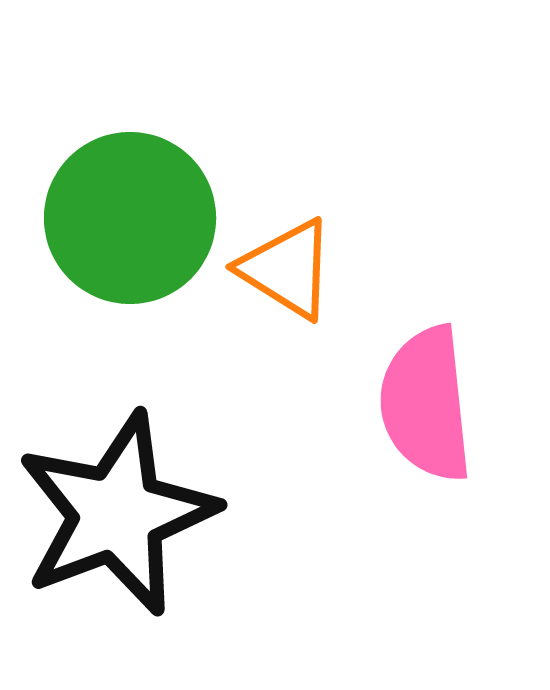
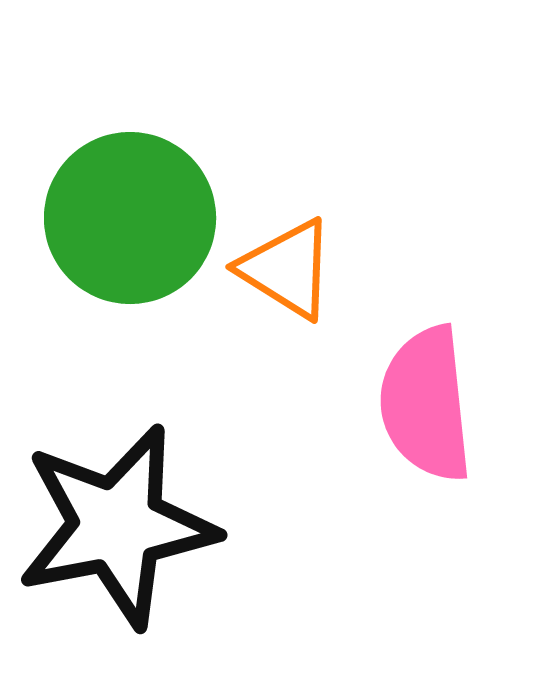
black star: moved 12 px down; rotated 10 degrees clockwise
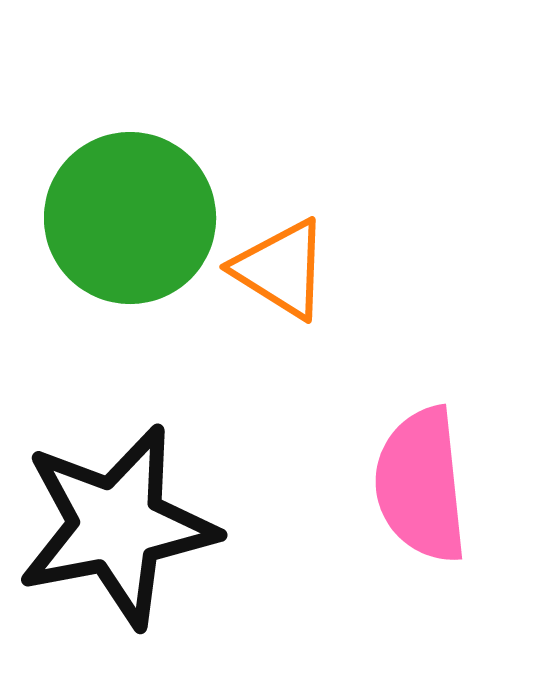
orange triangle: moved 6 px left
pink semicircle: moved 5 px left, 81 px down
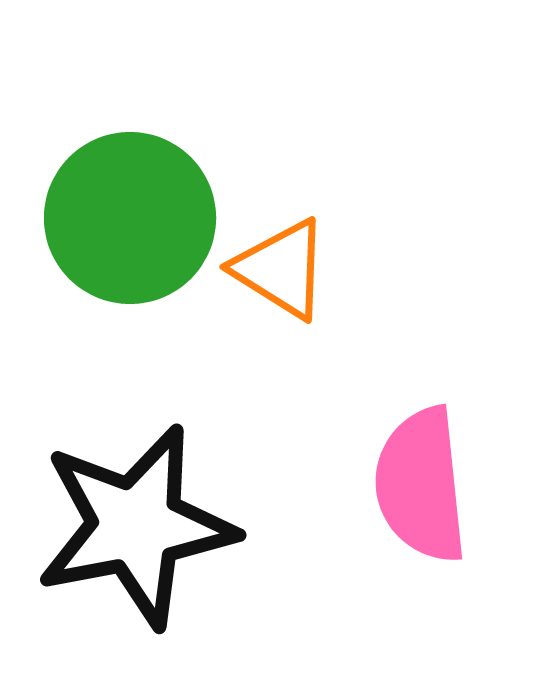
black star: moved 19 px right
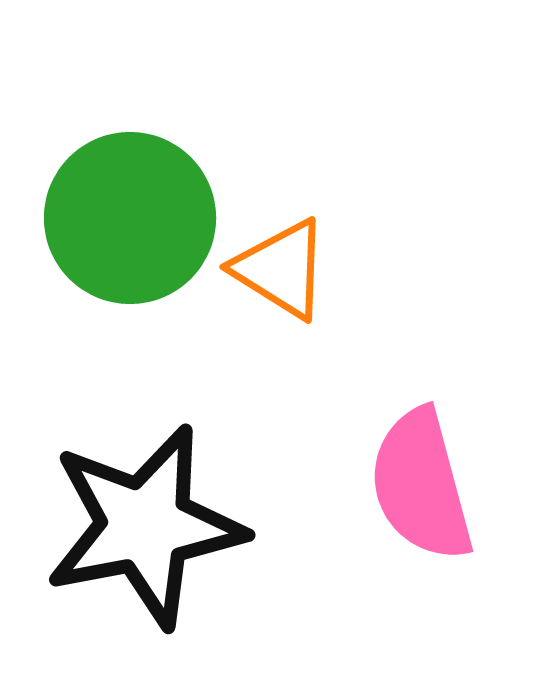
pink semicircle: rotated 9 degrees counterclockwise
black star: moved 9 px right
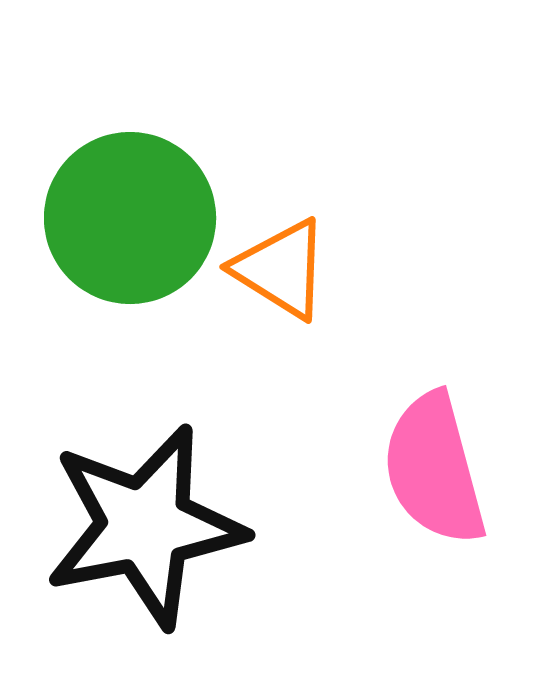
pink semicircle: moved 13 px right, 16 px up
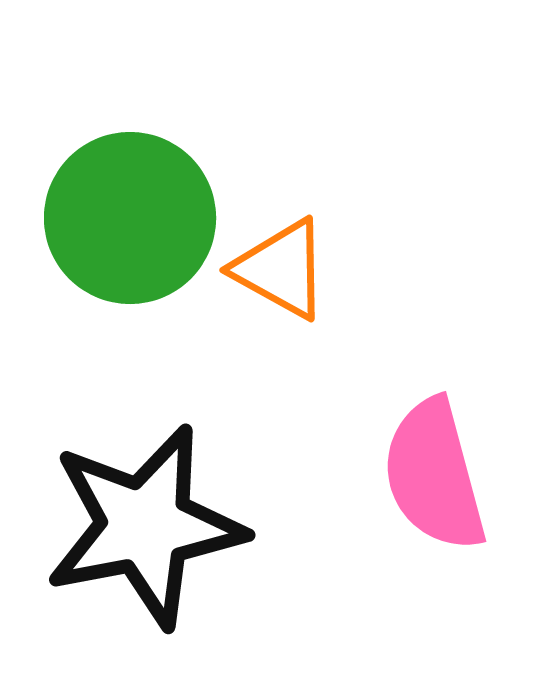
orange triangle: rotated 3 degrees counterclockwise
pink semicircle: moved 6 px down
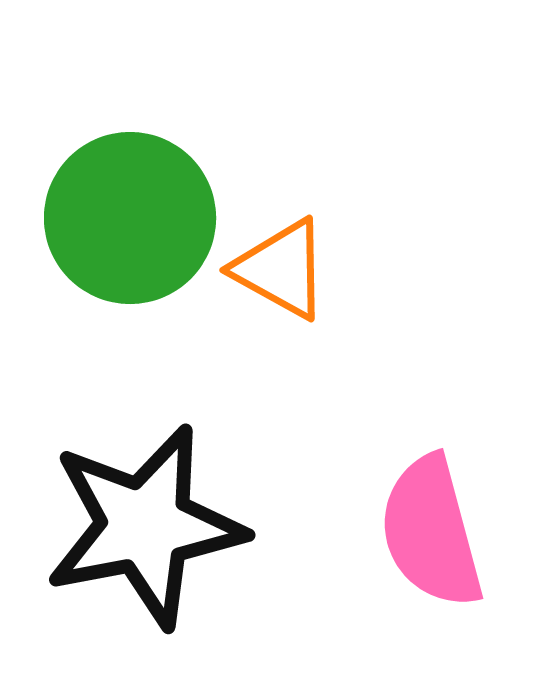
pink semicircle: moved 3 px left, 57 px down
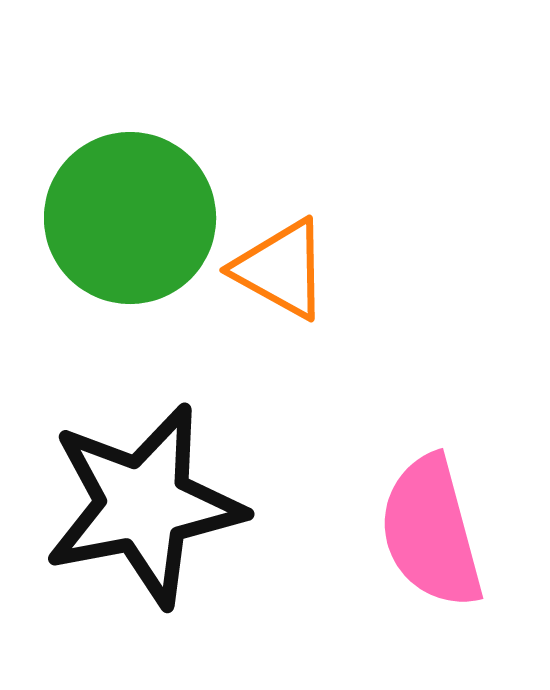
black star: moved 1 px left, 21 px up
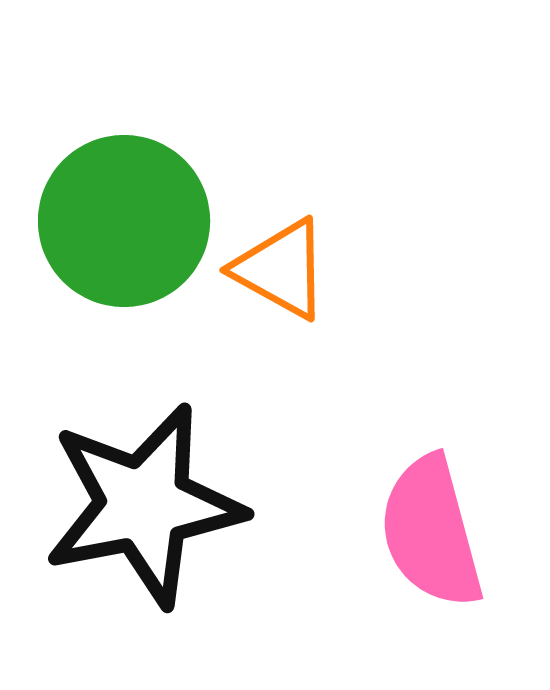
green circle: moved 6 px left, 3 px down
